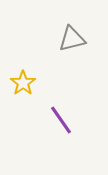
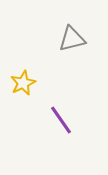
yellow star: rotated 10 degrees clockwise
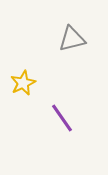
purple line: moved 1 px right, 2 px up
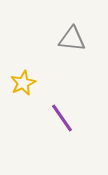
gray triangle: rotated 20 degrees clockwise
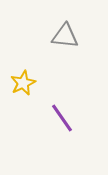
gray triangle: moved 7 px left, 3 px up
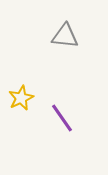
yellow star: moved 2 px left, 15 px down
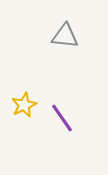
yellow star: moved 3 px right, 7 px down
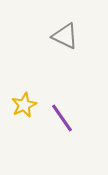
gray triangle: rotated 20 degrees clockwise
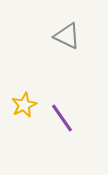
gray triangle: moved 2 px right
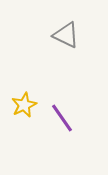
gray triangle: moved 1 px left, 1 px up
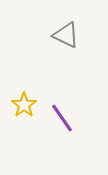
yellow star: rotated 10 degrees counterclockwise
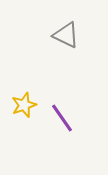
yellow star: rotated 15 degrees clockwise
